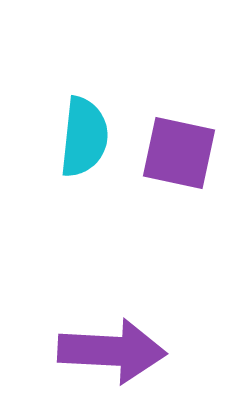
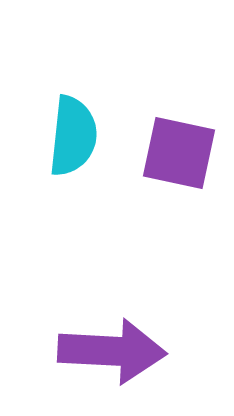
cyan semicircle: moved 11 px left, 1 px up
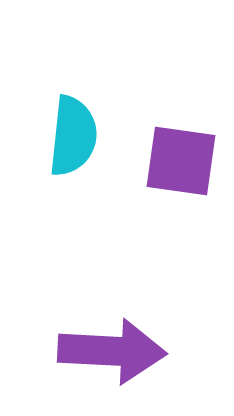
purple square: moved 2 px right, 8 px down; rotated 4 degrees counterclockwise
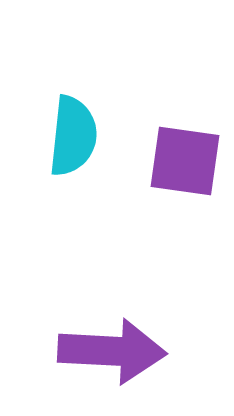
purple square: moved 4 px right
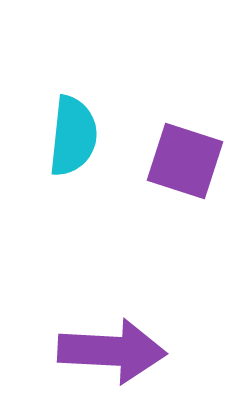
purple square: rotated 10 degrees clockwise
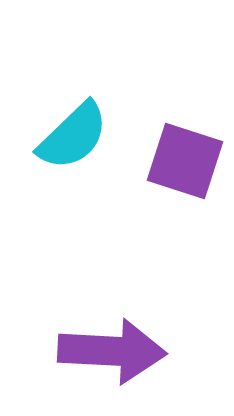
cyan semicircle: rotated 40 degrees clockwise
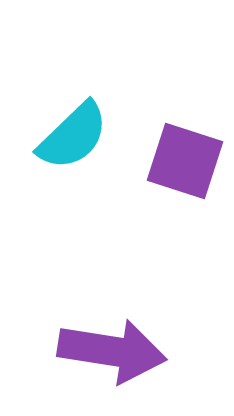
purple arrow: rotated 6 degrees clockwise
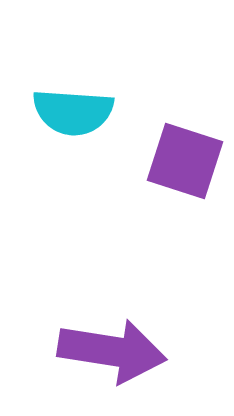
cyan semicircle: moved 24 px up; rotated 48 degrees clockwise
